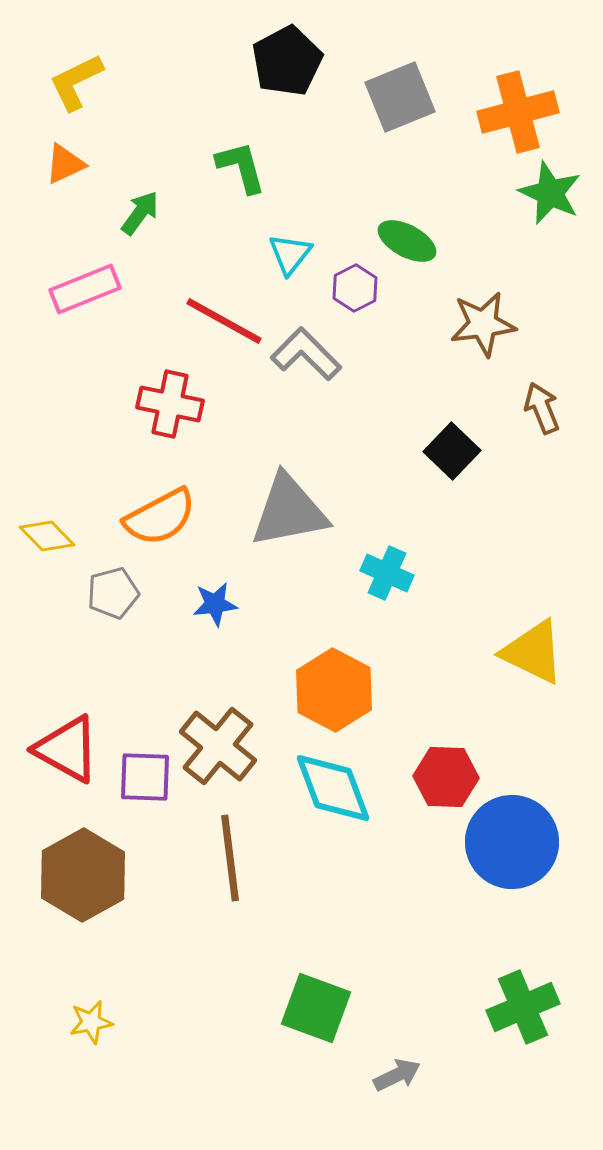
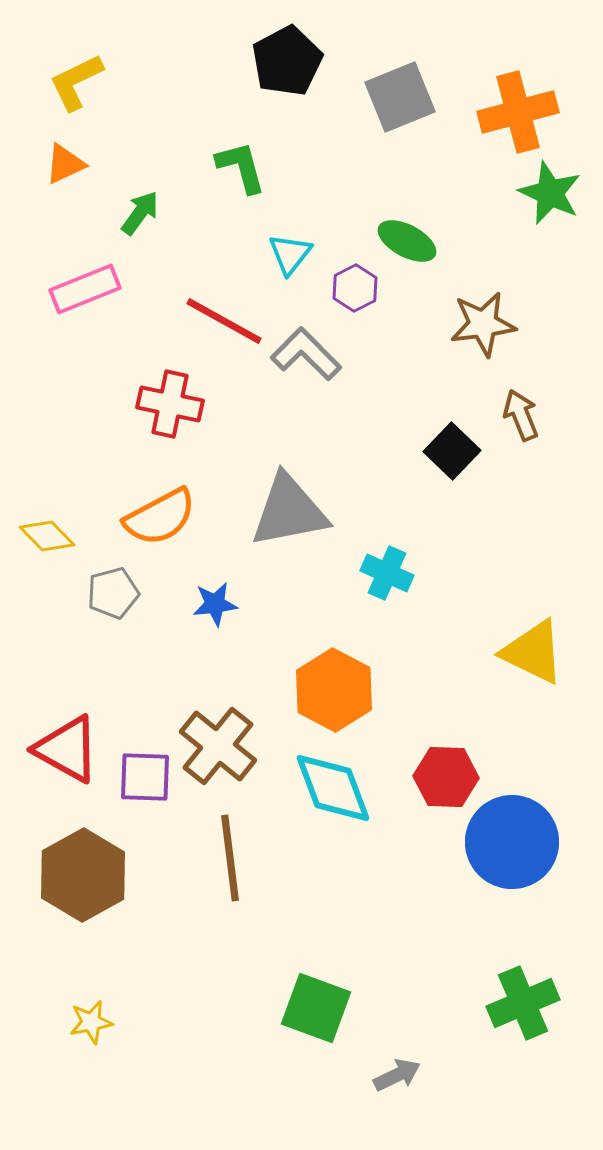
brown arrow: moved 21 px left, 7 px down
green cross: moved 4 px up
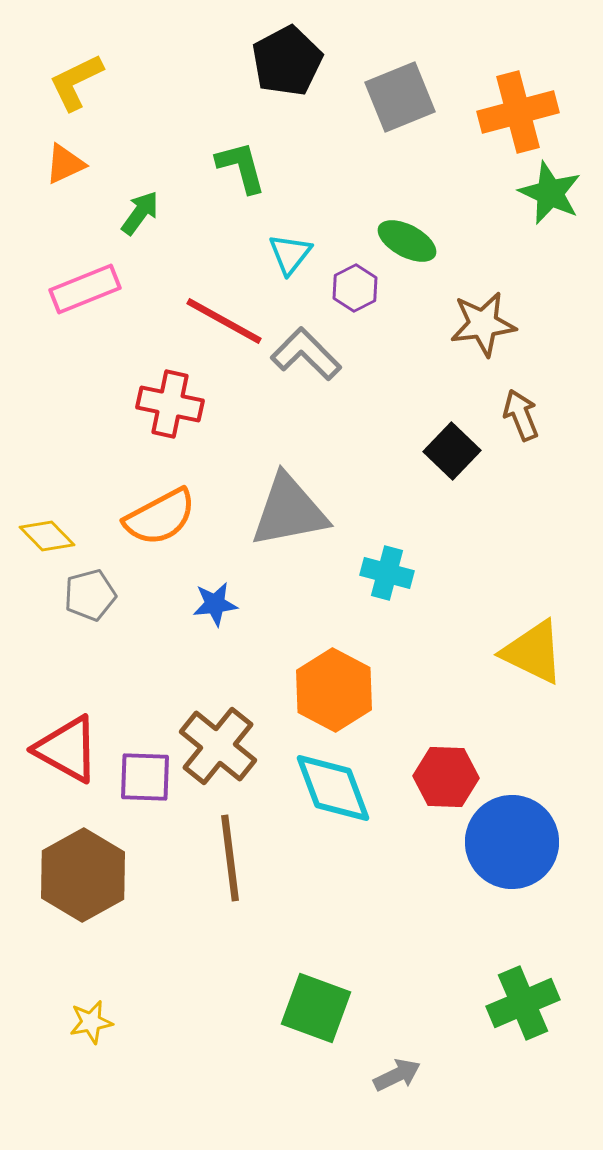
cyan cross: rotated 9 degrees counterclockwise
gray pentagon: moved 23 px left, 2 px down
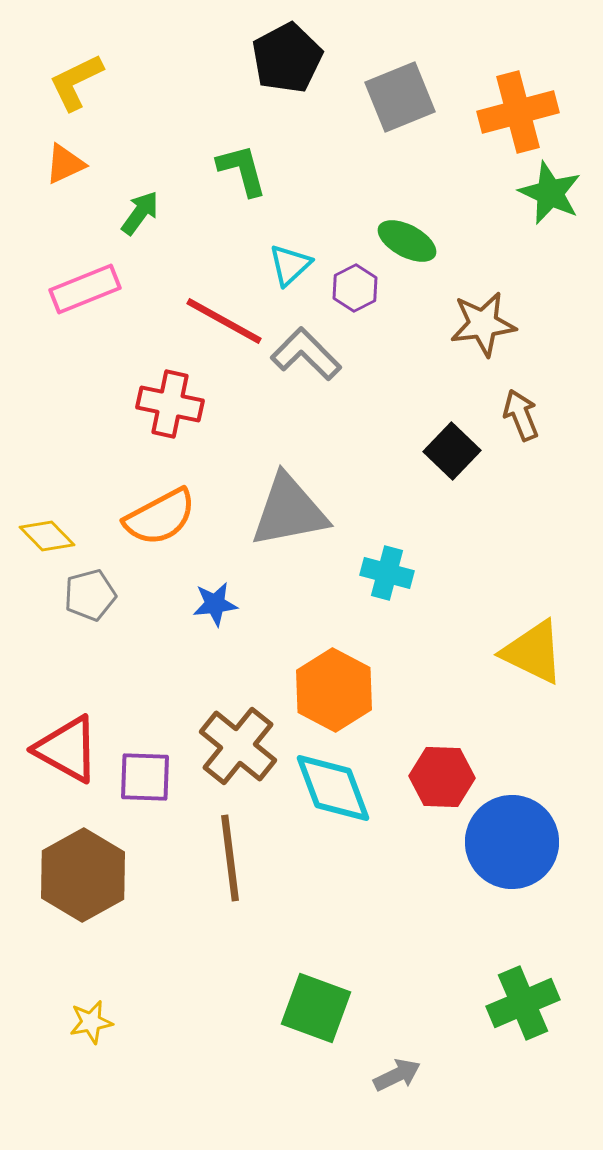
black pentagon: moved 3 px up
green L-shape: moved 1 px right, 3 px down
cyan triangle: moved 11 px down; rotated 9 degrees clockwise
brown cross: moved 20 px right
red hexagon: moved 4 px left
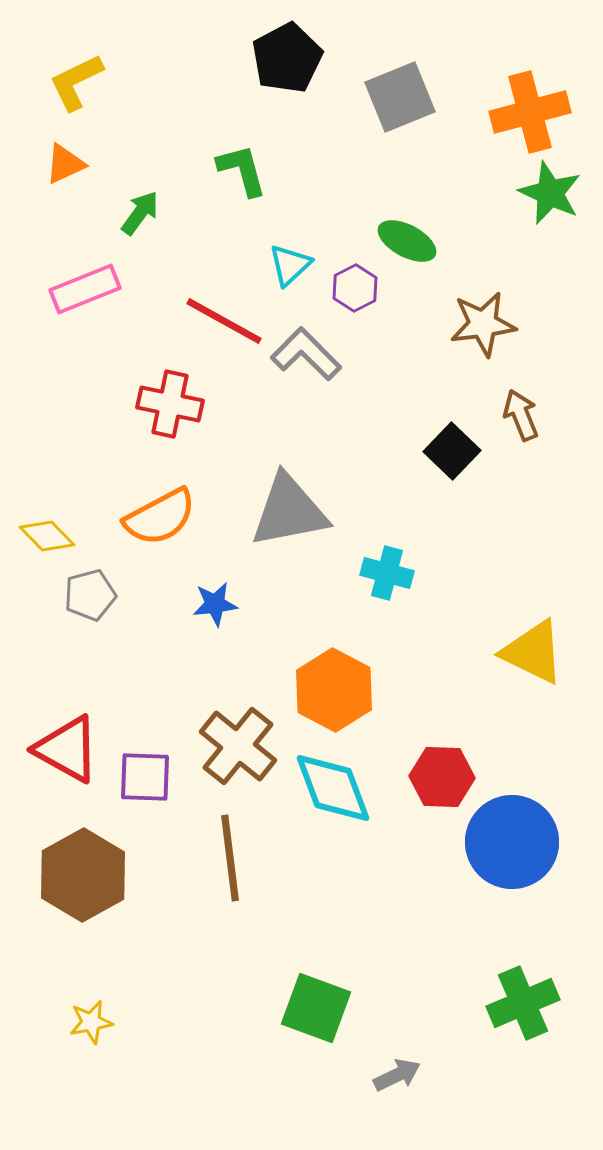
orange cross: moved 12 px right
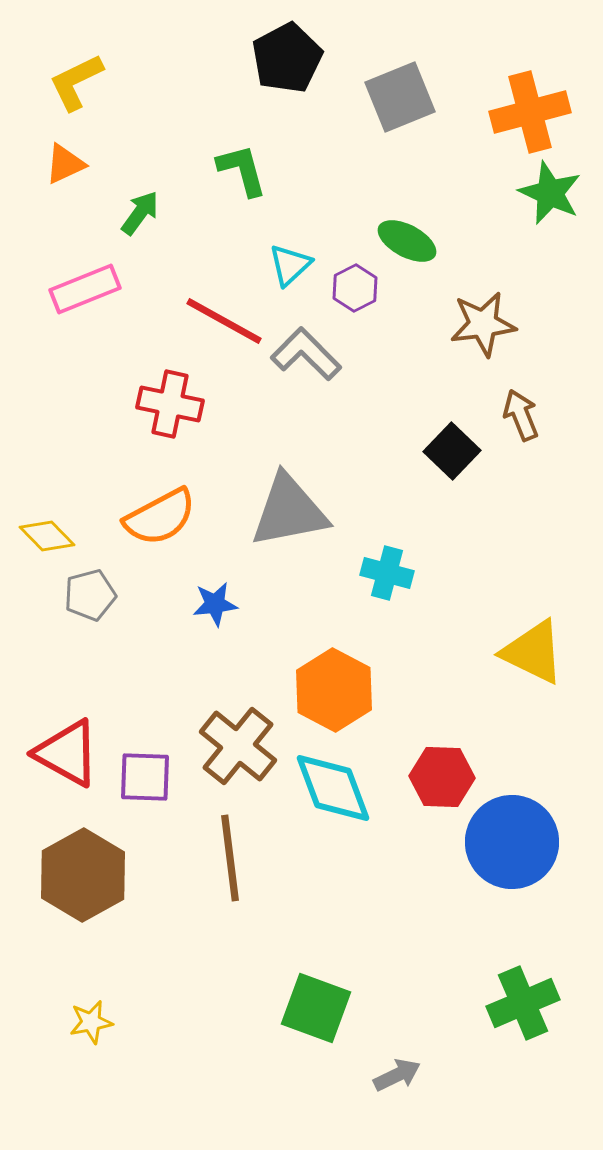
red triangle: moved 4 px down
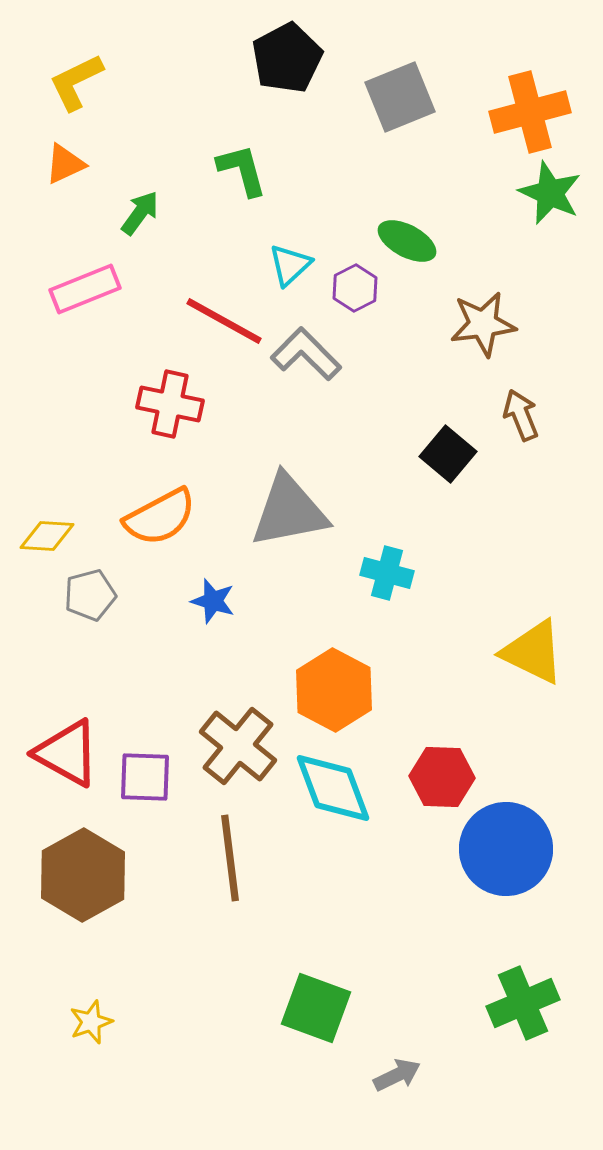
black square: moved 4 px left, 3 px down; rotated 4 degrees counterclockwise
yellow diamond: rotated 42 degrees counterclockwise
blue star: moved 2 px left, 3 px up; rotated 24 degrees clockwise
blue circle: moved 6 px left, 7 px down
yellow star: rotated 9 degrees counterclockwise
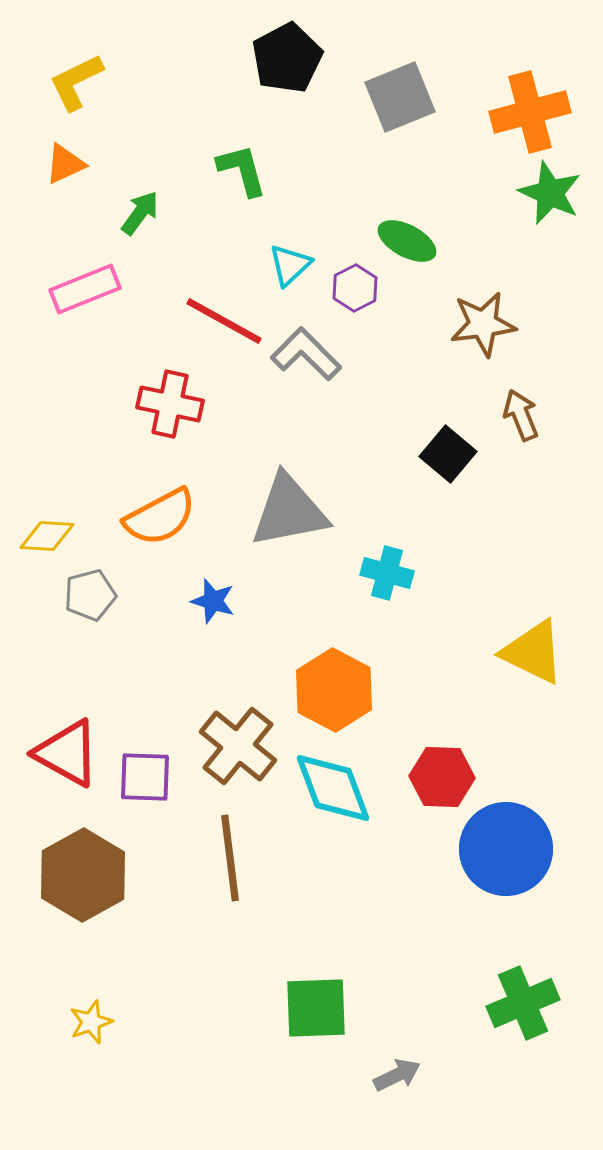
green square: rotated 22 degrees counterclockwise
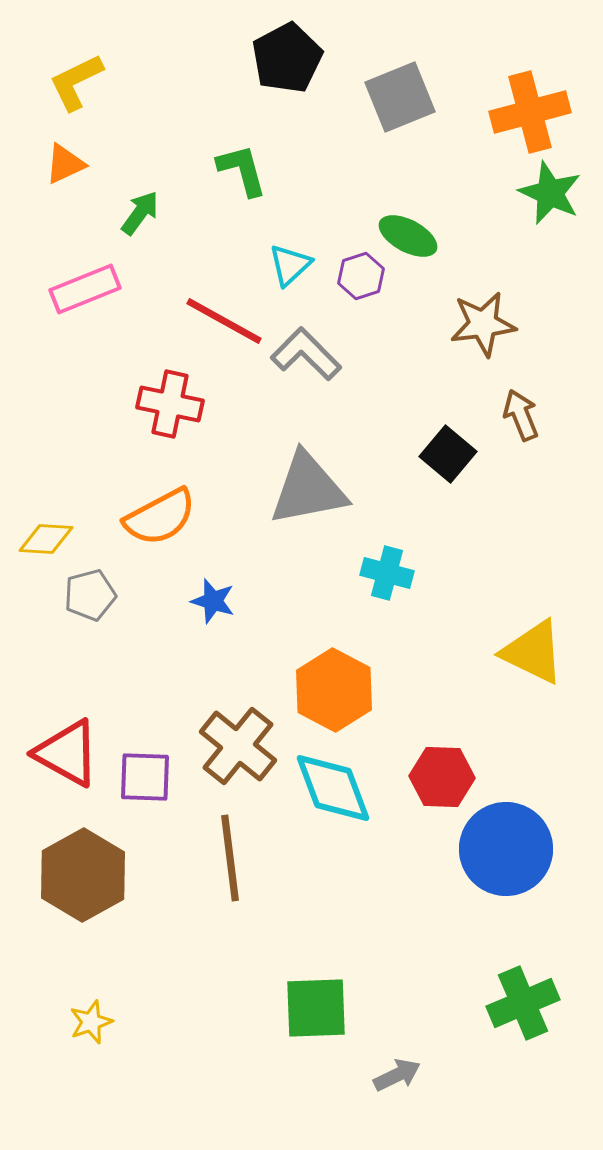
green ellipse: moved 1 px right, 5 px up
purple hexagon: moved 6 px right, 12 px up; rotated 9 degrees clockwise
gray triangle: moved 19 px right, 22 px up
yellow diamond: moved 1 px left, 3 px down
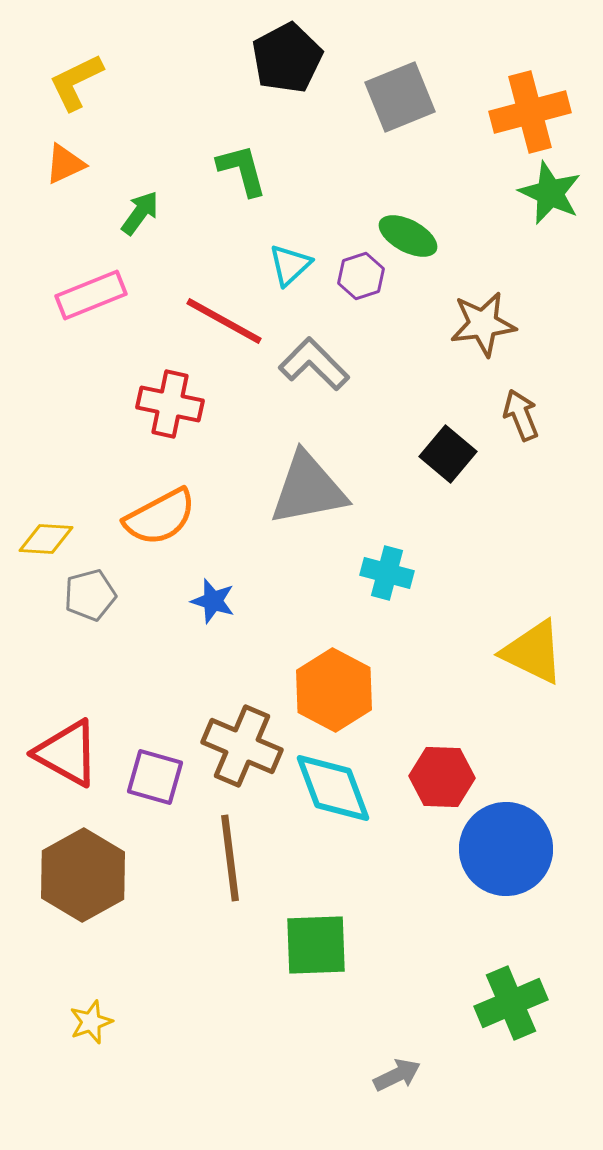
pink rectangle: moved 6 px right, 6 px down
gray L-shape: moved 8 px right, 10 px down
brown cross: moved 4 px right; rotated 16 degrees counterclockwise
purple square: moved 10 px right; rotated 14 degrees clockwise
green cross: moved 12 px left
green square: moved 63 px up
